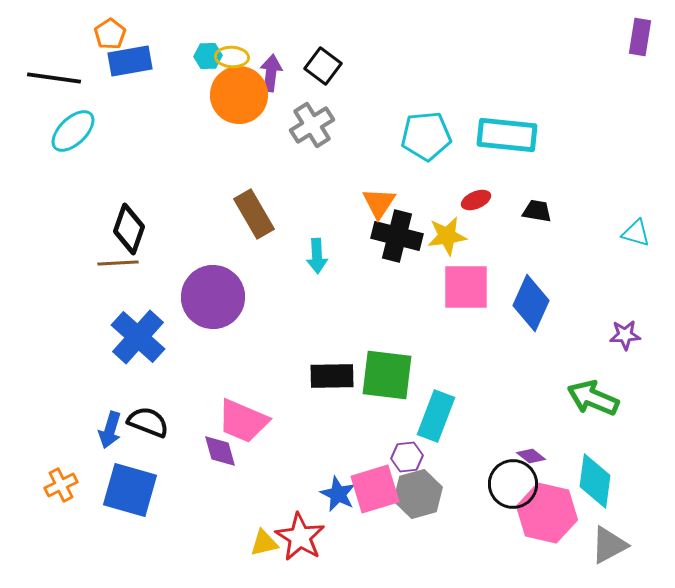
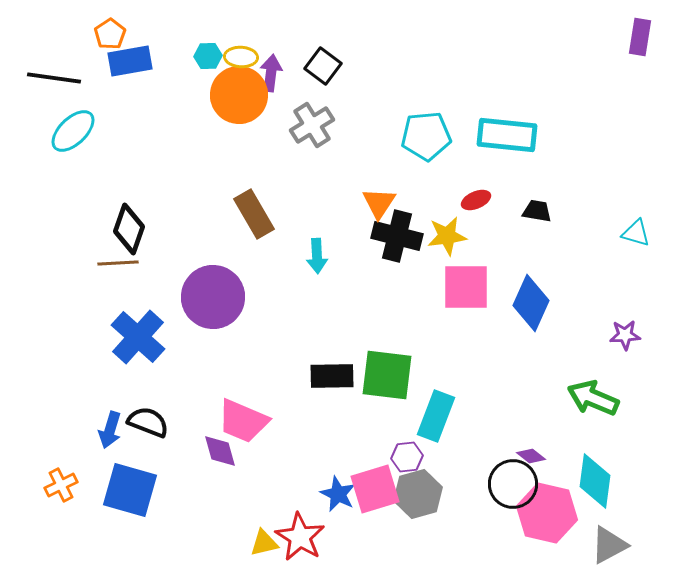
yellow ellipse at (232, 57): moved 9 px right
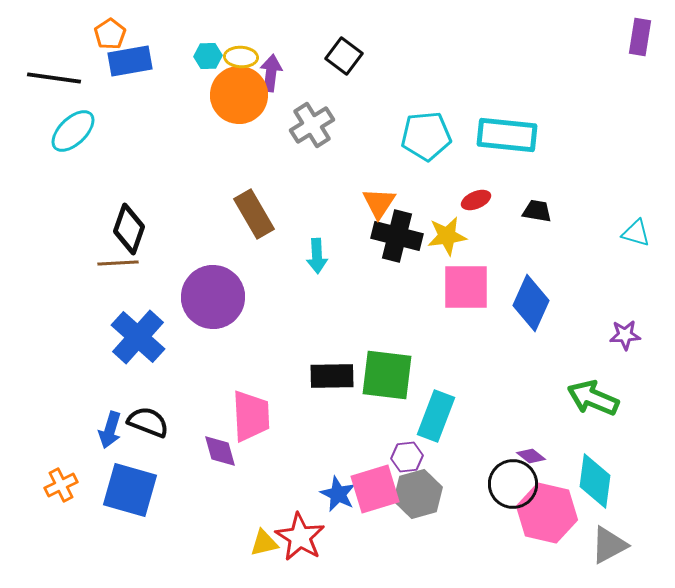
black square at (323, 66): moved 21 px right, 10 px up
pink trapezoid at (243, 421): moved 8 px right, 5 px up; rotated 116 degrees counterclockwise
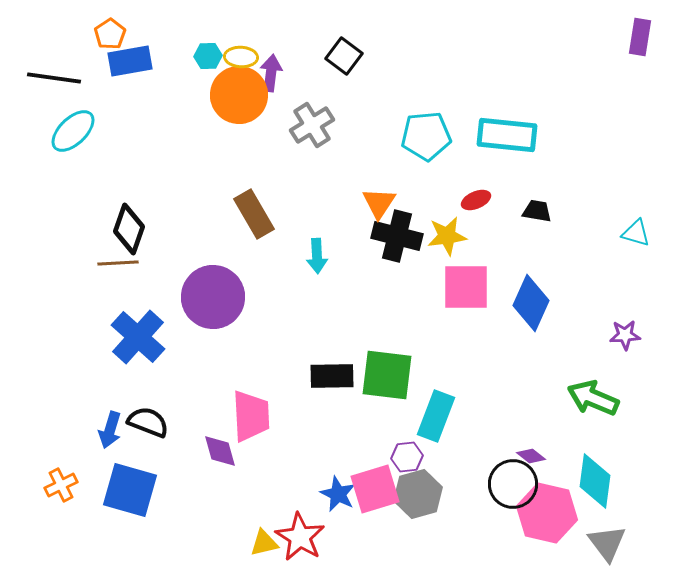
gray triangle at (609, 545): moved 2 px left, 2 px up; rotated 39 degrees counterclockwise
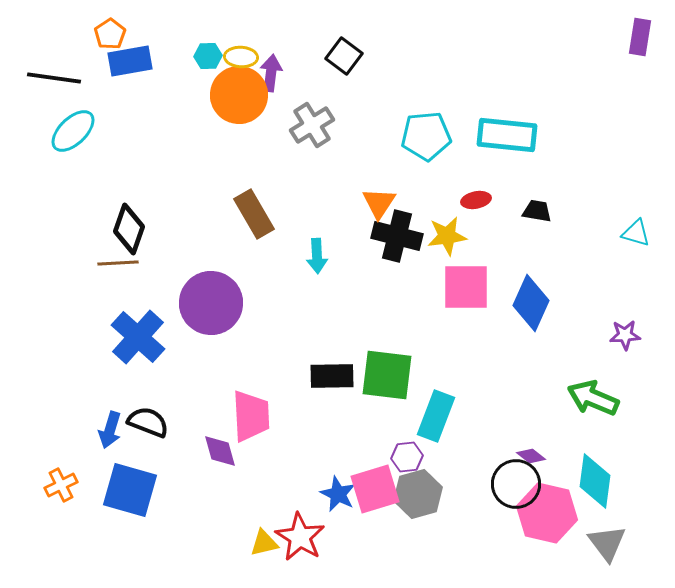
red ellipse at (476, 200): rotated 12 degrees clockwise
purple circle at (213, 297): moved 2 px left, 6 px down
black circle at (513, 484): moved 3 px right
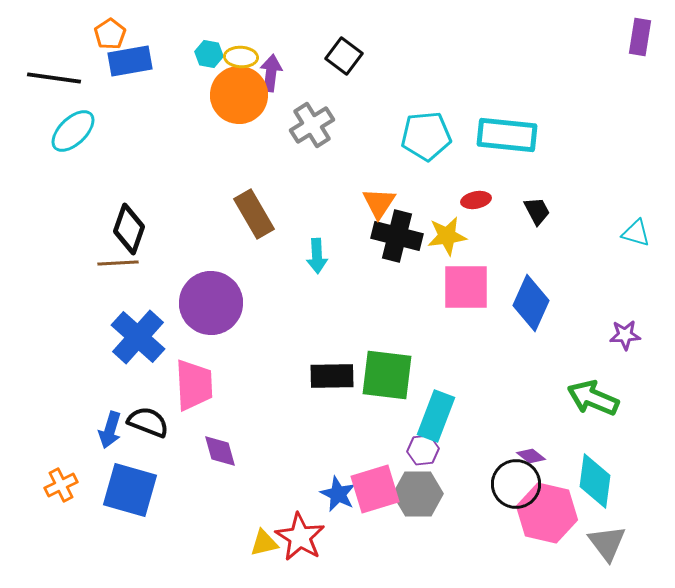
cyan hexagon at (208, 56): moved 1 px right, 2 px up; rotated 12 degrees clockwise
black trapezoid at (537, 211): rotated 52 degrees clockwise
pink trapezoid at (251, 416): moved 57 px left, 31 px up
purple hexagon at (407, 457): moved 16 px right, 7 px up
gray hexagon at (418, 494): rotated 15 degrees clockwise
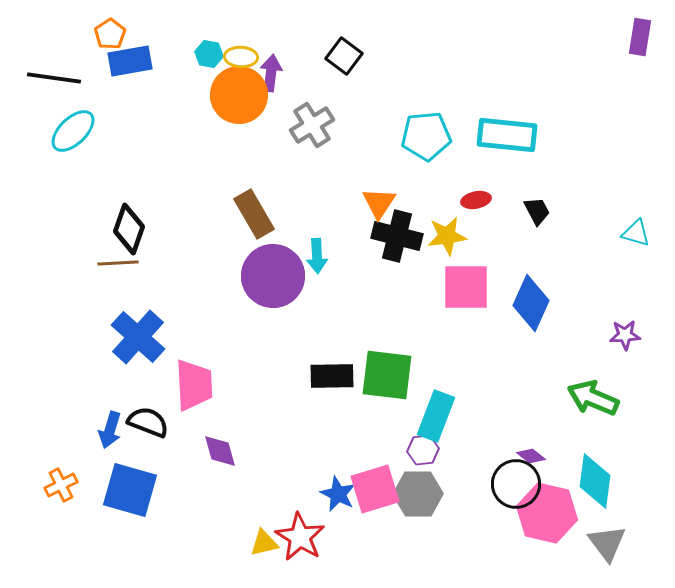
purple circle at (211, 303): moved 62 px right, 27 px up
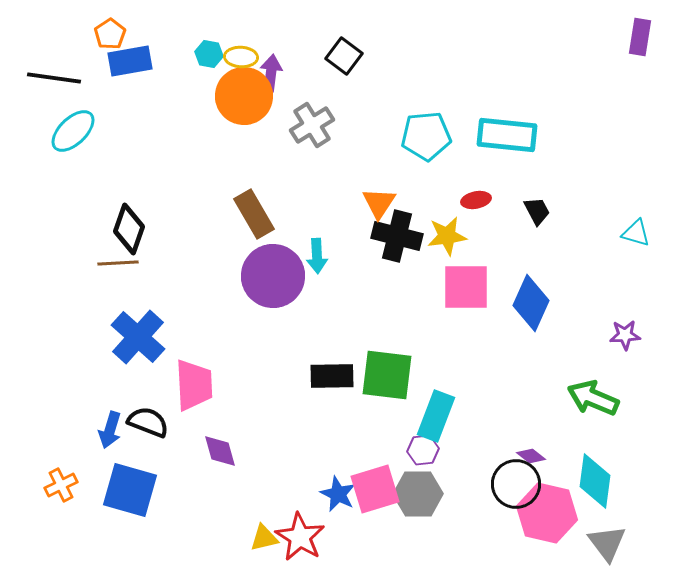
orange circle at (239, 95): moved 5 px right, 1 px down
yellow triangle at (264, 543): moved 5 px up
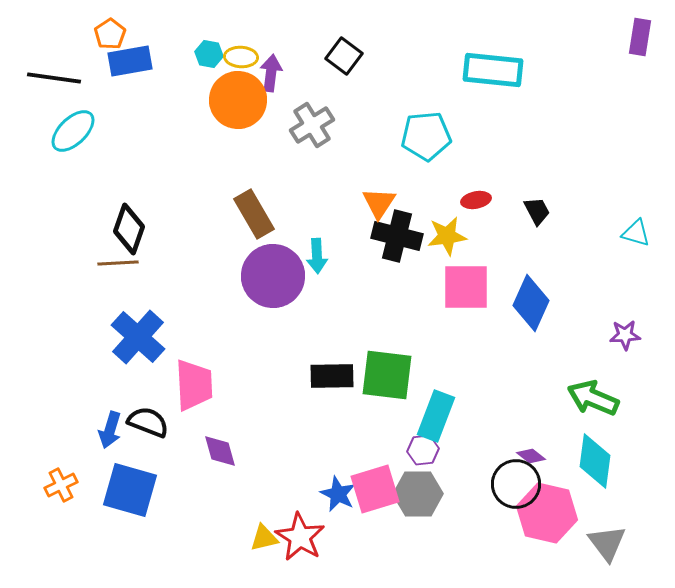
orange circle at (244, 96): moved 6 px left, 4 px down
cyan rectangle at (507, 135): moved 14 px left, 65 px up
cyan diamond at (595, 481): moved 20 px up
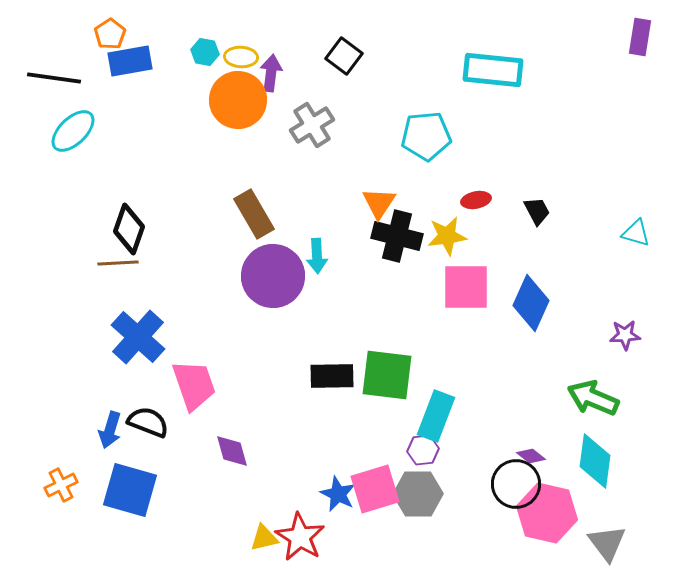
cyan hexagon at (209, 54): moved 4 px left, 2 px up
pink trapezoid at (194, 385): rotated 16 degrees counterclockwise
purple diamond at (220, 451): moved 12 px right
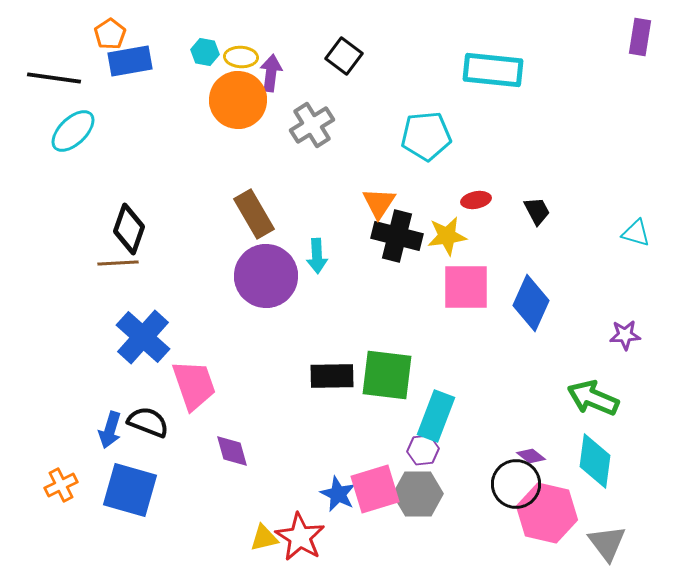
purple circle at (273, 276): moved 7 px left
blue cross at (138, 337): moved 5 px right
